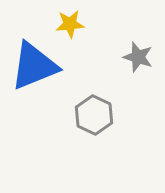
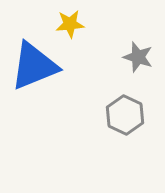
gray hexagon: moved 31 px right
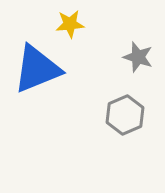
blue triangle: moved 3 px right, 3 px down
gray hexagon: rotated 12 degrees clockwise
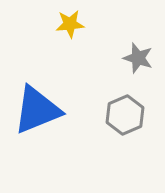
gray star: moved 1 px down
blue triangle: moved 41 px down
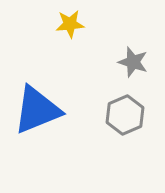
gray star: moved 5 px left, 4 px down
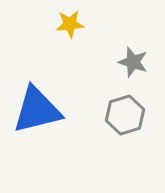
blue triangle: rotated 8 degrees clockwise
gray hexagon: rotated 6 degrees clockwise
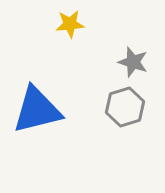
gray hexagon: moved 8 px up
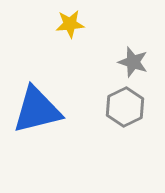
gray hexagon: rotated 9 degrees counterclockwise
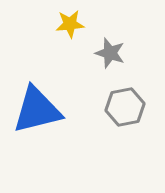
gray star: moved 23 px left, 9 px up
gray hexagon: rotated 15 degrees clockwise
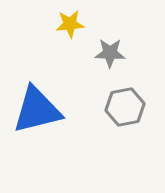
gray star: rotated 16 degrees counterclockwise
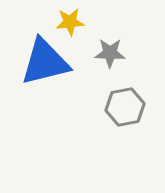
yellow star: moved 2 px up
blue triangle: moved 8 px right, 48 px up
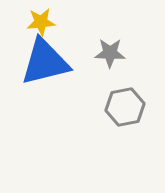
yellow star: moved 29 px left
